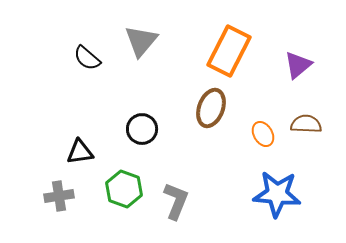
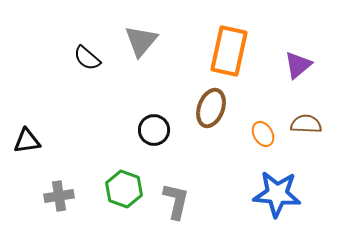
orange rectangle: rotated 15 degrees counterclockwise
black circle: moved 12 px right, 1 px down
black triangle: moved 53 px left, 11 px up
gray L-shape: rotated 9 degrees counterclockwise
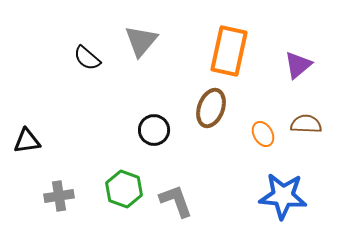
blue star: moved 6 px right, 2 px down
gray L-shape: rotated 33 degrees counterclockwise
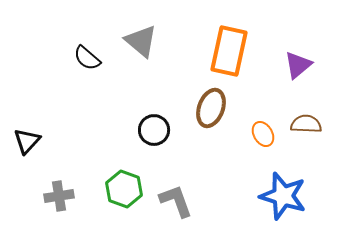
gray triangle: rotated 30 degrees counterclockwise
black triangle: rotated 40 degrees counterclockwise
blue star: rotated 12 degrees clockwise
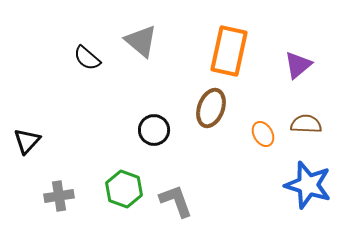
blue star: moved 25 px right, 11 px up
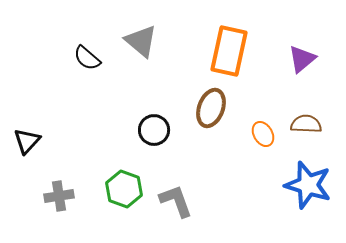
purple triangle: moved 4 px right, 6 px up
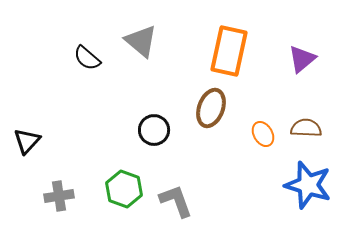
brown semicircle: moved 4 px down
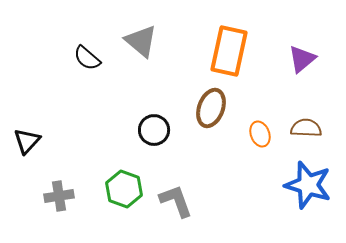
orange ellipse: moved 3 px left; rotated 10 degrees clockwise
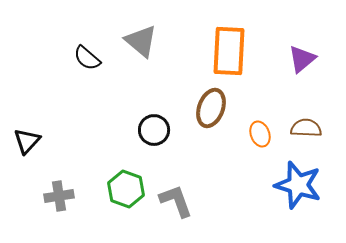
orange rectangle: rotated 9 degrees counterclockwise
blue star: moved 10 px left
green hexagon: moved 2 px right
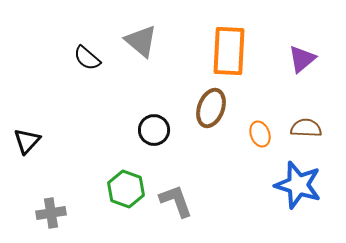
gray cross: moved 8 px left, 17 px down
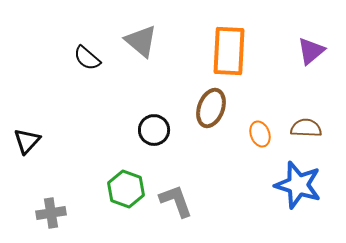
purple triangle: moved 9 px right, 8 px up
